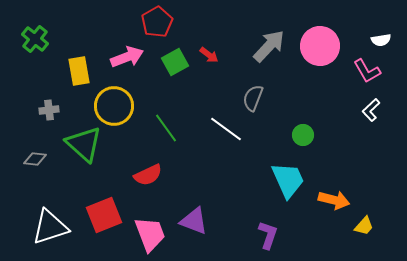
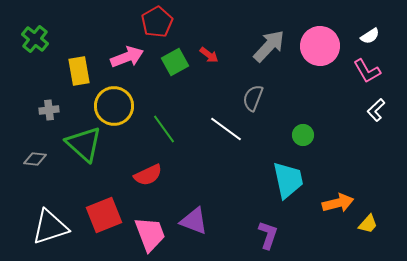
white semicircle: moved 11 px left, 4 px up; rotated 24 degrees counterclockwise
white L-shape: moved 5 px right
green line: moved 2 px left, 1 px down
cyan trapezoid: rotated 12 degrees clockwise
orange arrow: moved 4 px right, 3 px down; rotated 28 degrees counterclockwise
yellow trapezoid: moved 4 px right, 2 px up
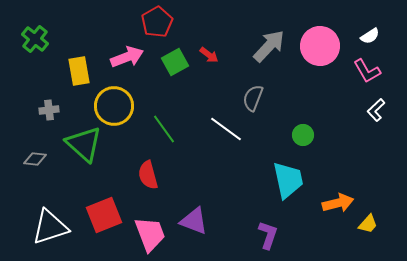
red semicircle: rotated 100 degrees clockwise
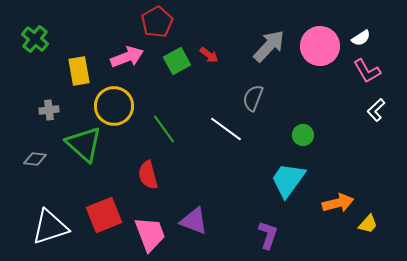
white semicircle: moved 9 px left, 2 px down
green square: moved 2 px right, 1 px up
cyan trapezoid: rotated 132 degrees counterclockwise
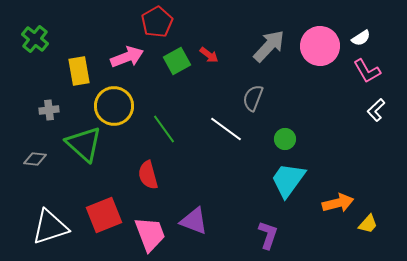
green circle: moved 18 px left, 4 px down
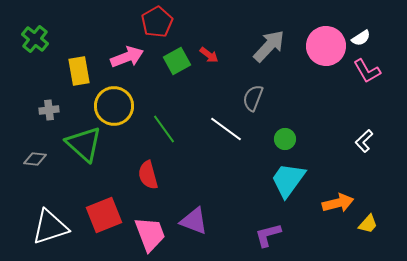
pink circle: moved 6 px right
white L-shape: moved 12 px left, 31 px down
purple L-shape: rotated 124 degrees counterclockwise
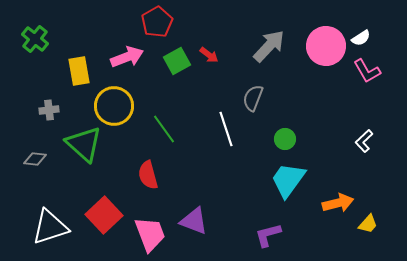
white line: rotated 36 degrees clockwise
red square: rotated 21 degrees counterclockwise
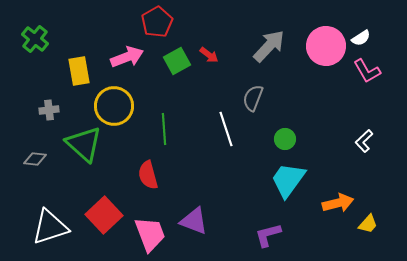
green line: rotated 32 degrees clockwise
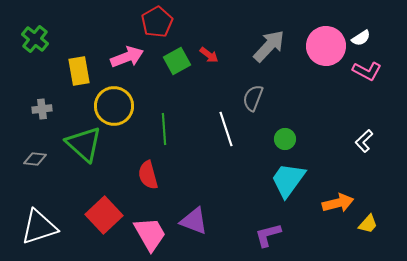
pink L-shape: rotated 32 degrees counterclockwise
gray cross: moved 7 px left, 1 px up
white triangle: moved 11 px left
pink trapezoid: rotated 9 degrees counterclockwise
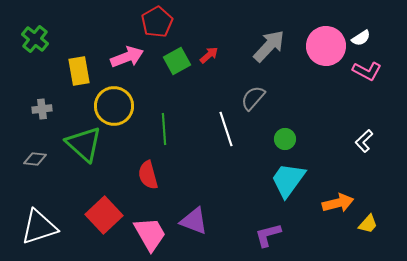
red arrow: rotated 78 degrees counterclockwise
gray semicircle: rotated 20 degrees clockwise
